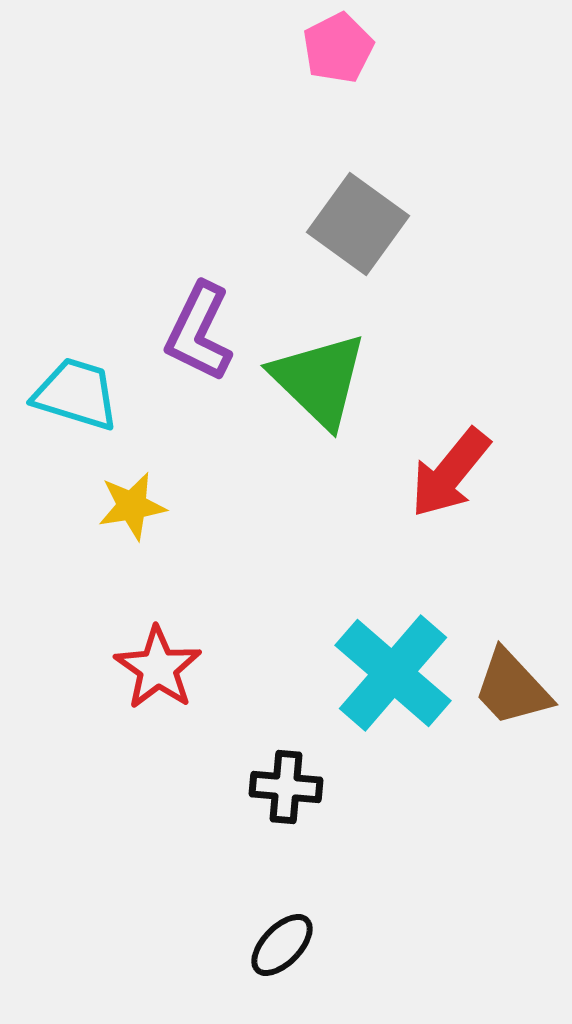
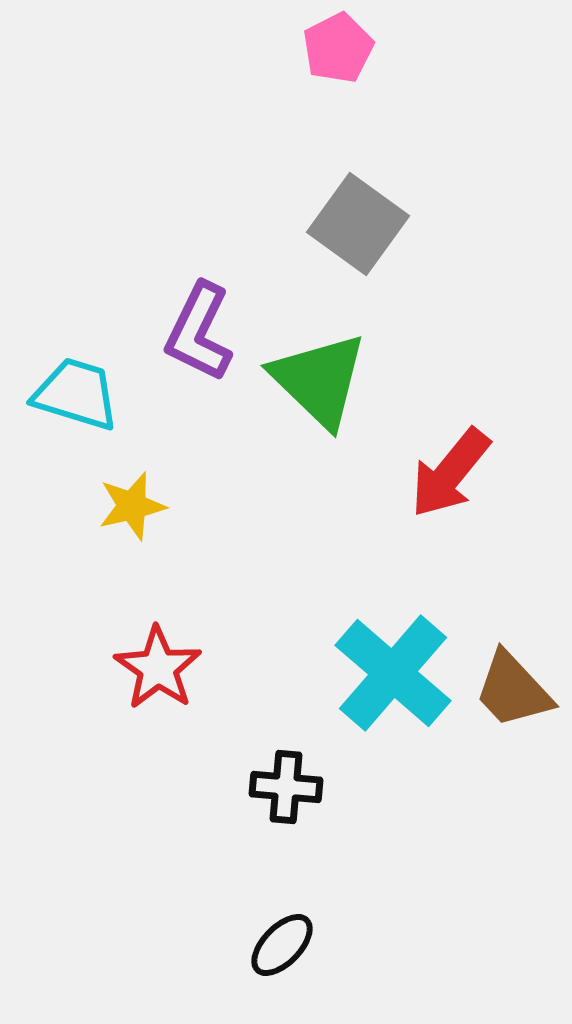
yellow star: rotated 4 degrees counterclockwise
brown trapezoid: moved 1 px right, 2 px down
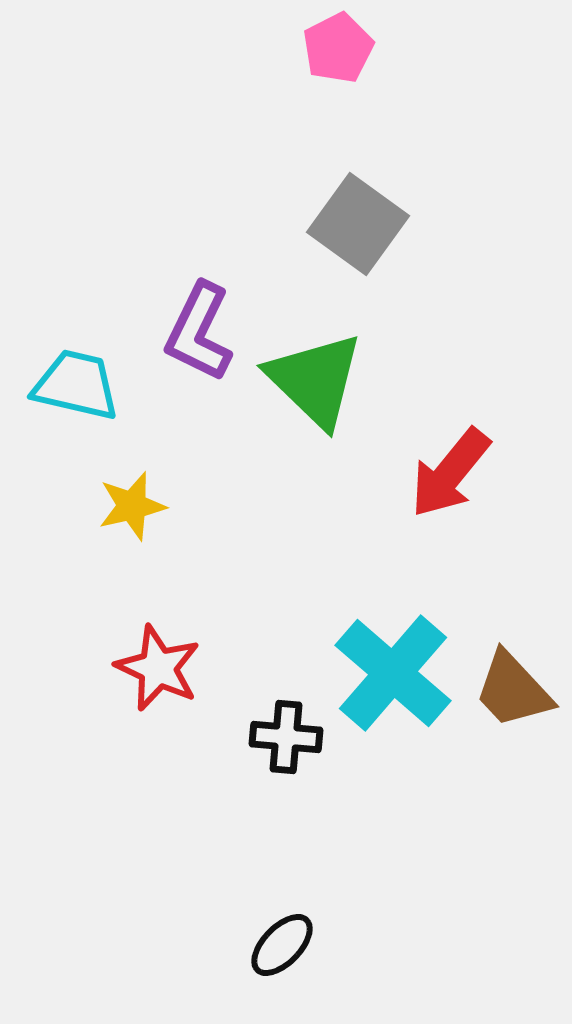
green triangle: moved 4 px left
cyan trapezoid: moved 9 px up; rotated 4 degrees counterclockwise
red star: rotated 10 degrees counterclockwise
black cross: moved 50 px up
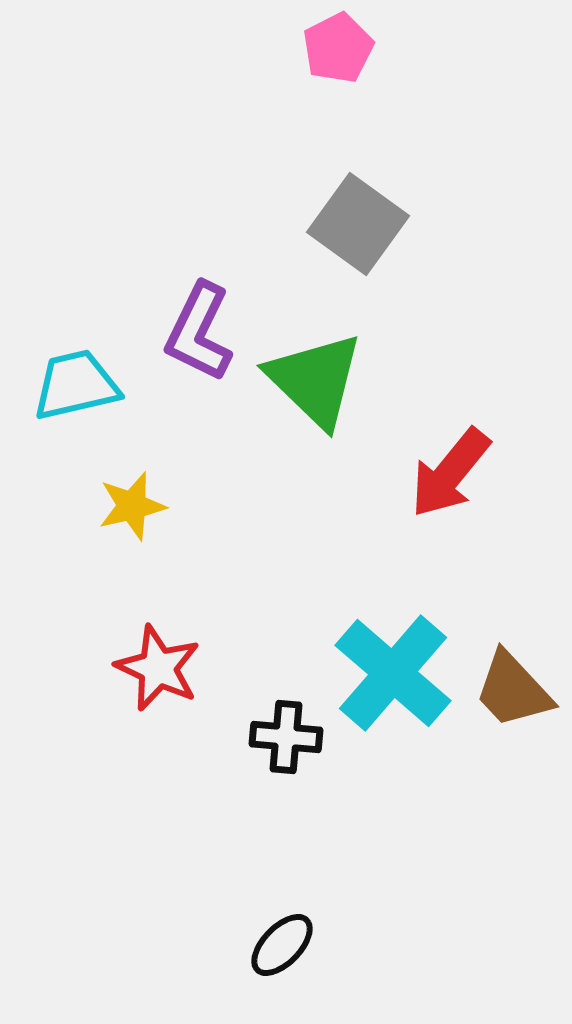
cyan trapezoid: rotated 26 degrees counterclockwise
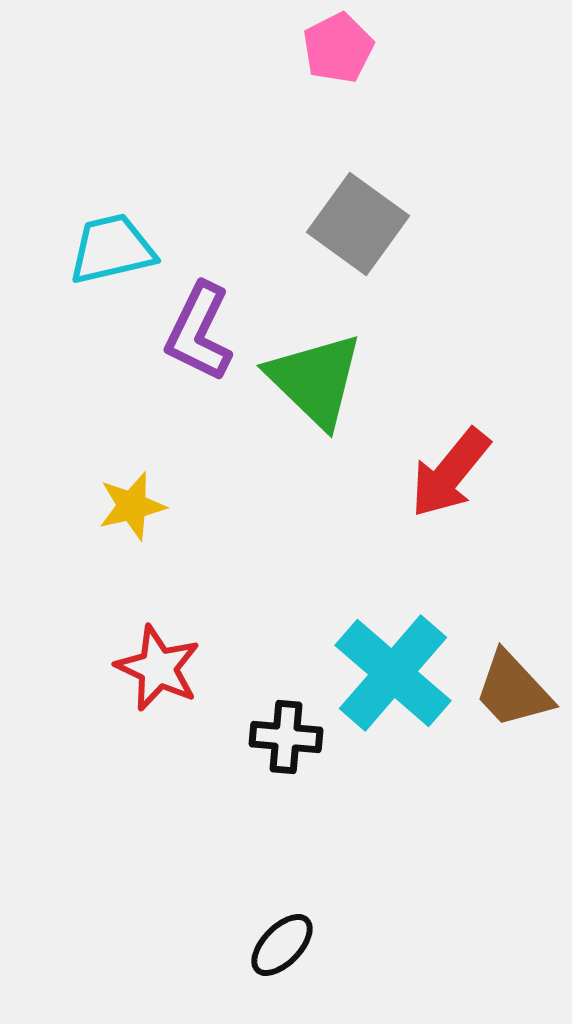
cyan trapezoid: moved 36 px right, 136 px up
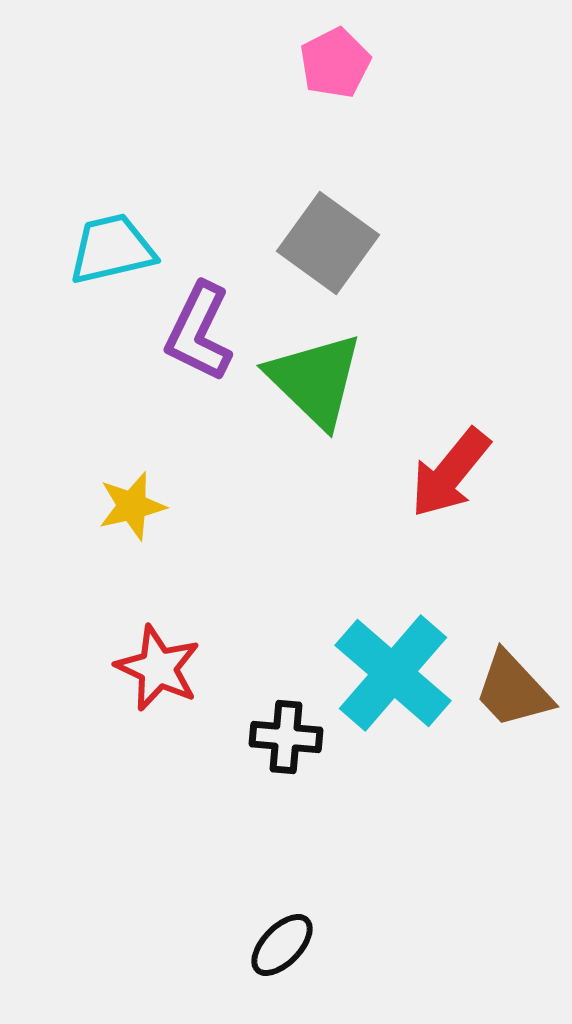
pink pentagon: moved 3 px left, 15 px down
gray square: moved 30 px left, 19 px down
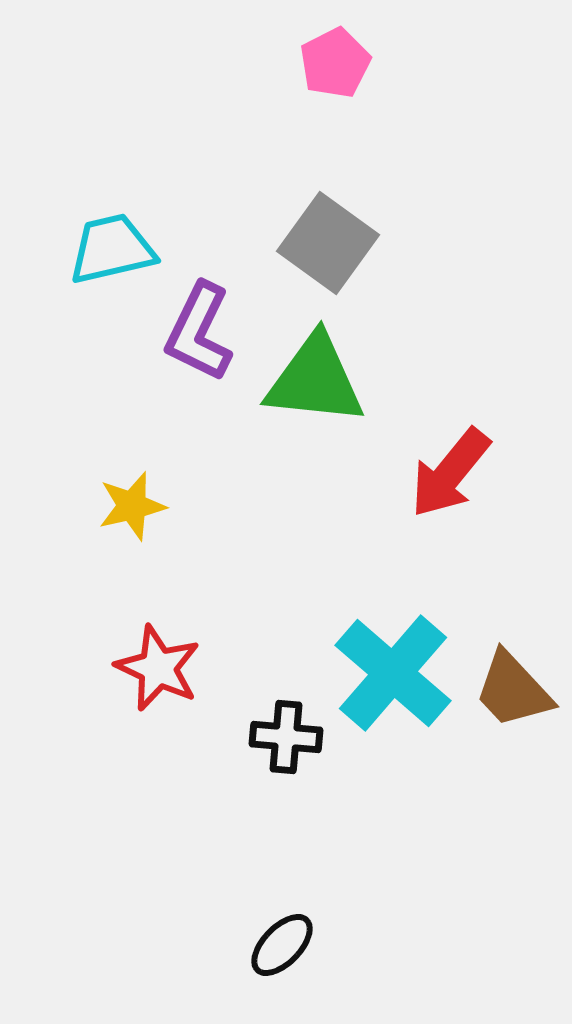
green triangle: rotated 38 degrees counterclockwise
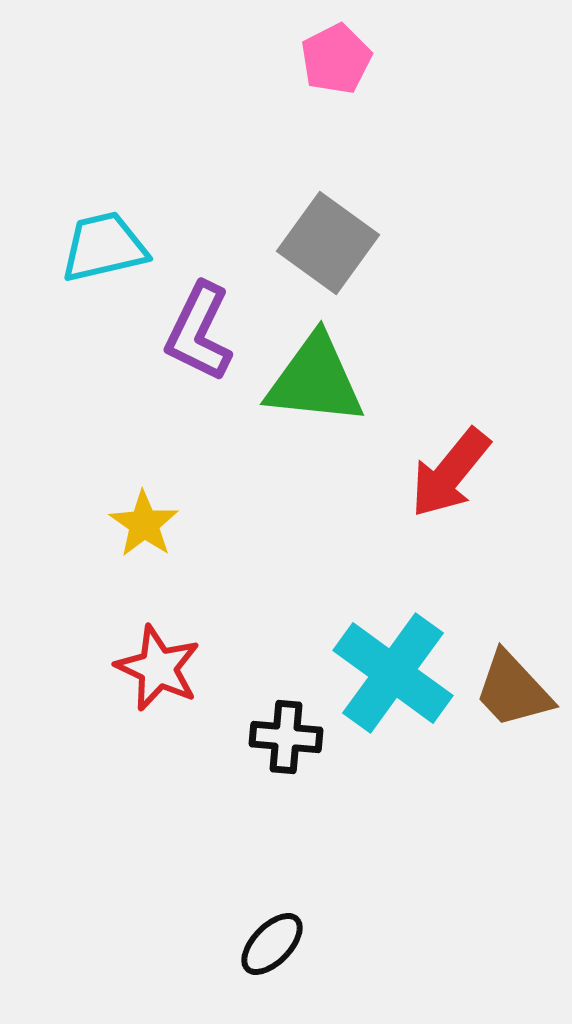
pink pentagon: moved 1 px right, 4 px up
cyan trapezoid: moved 8 px left, 2 px up
yellow star: moved 12 px right, 18 px down; rotated 24 degrees counterclockwise
cyan cross: rotated 5 degrees counterclockwise
black ellipse: moved 10 px left, 1 px up
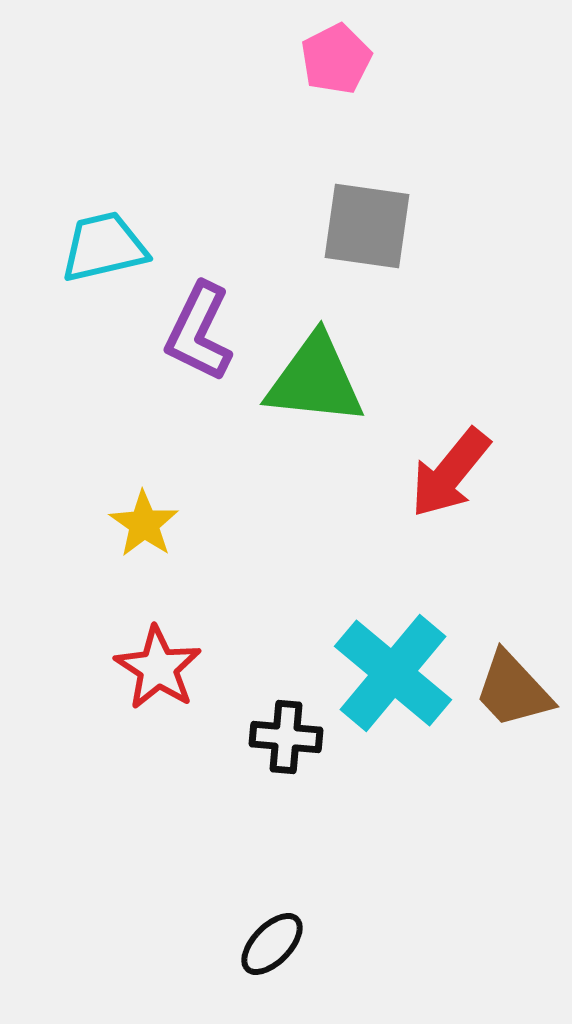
gray square: moved 39 px right, 17 px up; rotated 28 degrees counterclockwise
red star: rotated 8 degrees clockwise
cyan cross: rotated 4 degrees clockwise
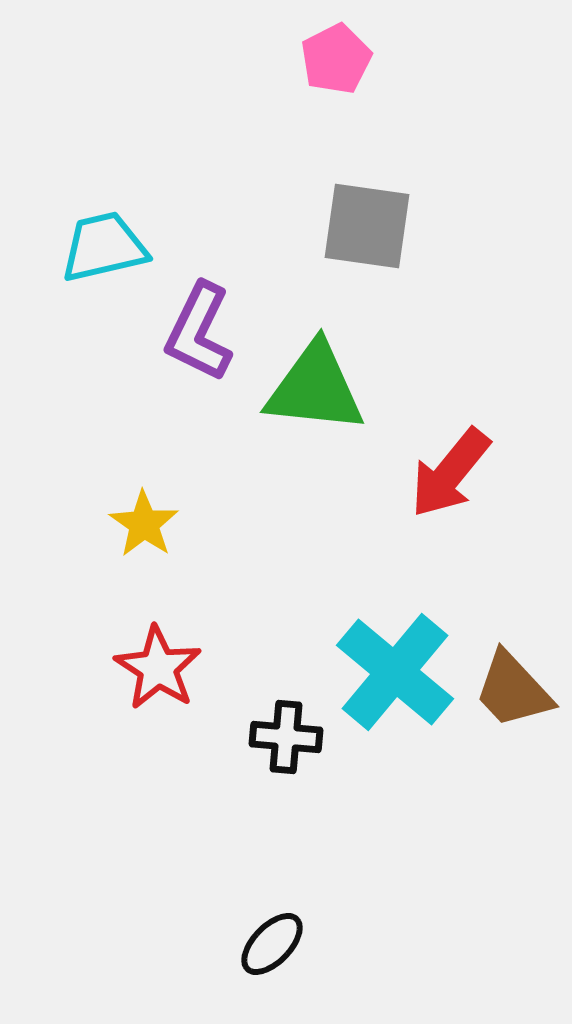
green triangle: moved 8 px down
cyan cross: moved 2 px right, 1 px up
